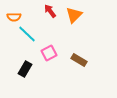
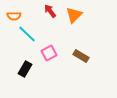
orange semicircle: moved 1 px up
brown rectangle: moved 2 px right, 4 px up
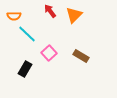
pink square: rotated 14 degrees counterclockwise
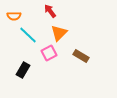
orange triangle: moved 15 px left, 18 px down
cyan line: moved 1 px right, 1 px down
pink square: rotated 14 degrees clockwise
black rectangle: moved 2 px left, 1 px down
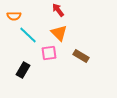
red arrow: moved 8 px right, 1 px up
orange triangle: rotated 30 degrees counterclockwise
pink square: rotated 21 degrees clockwise
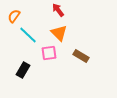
orange semicircle: rotated 128 degrees clockwise
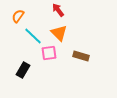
orange semicircle: moved 4 px right
cyan line: moved 5 px right, 1 px down
brown rectangle: rotated 14 degrees counterclockwise
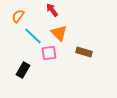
red arrow: moved 6 px left
brown rectangle: moved 3 px right, 4 px up
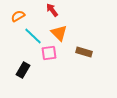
orange semicircle: rotated 24 degrees clockwise
